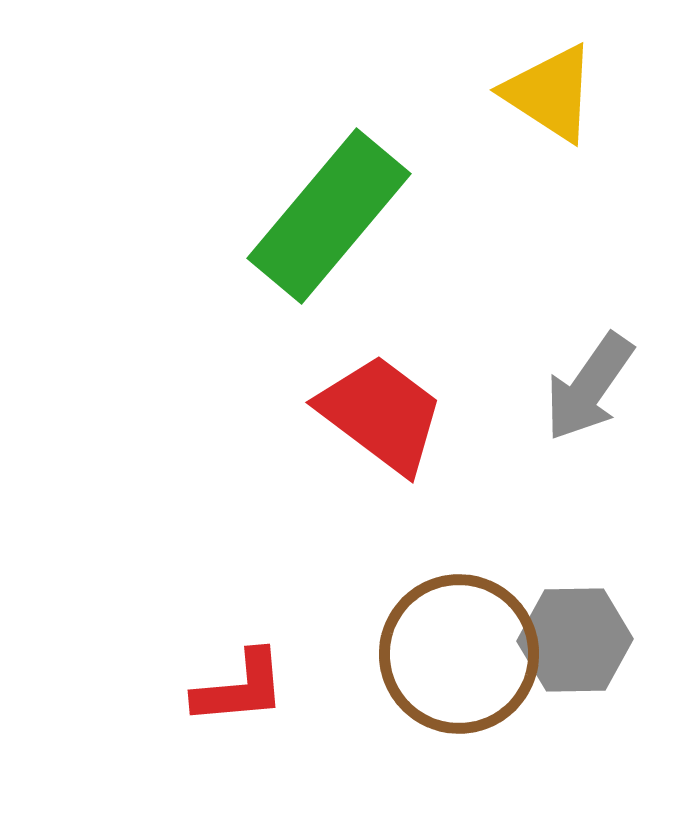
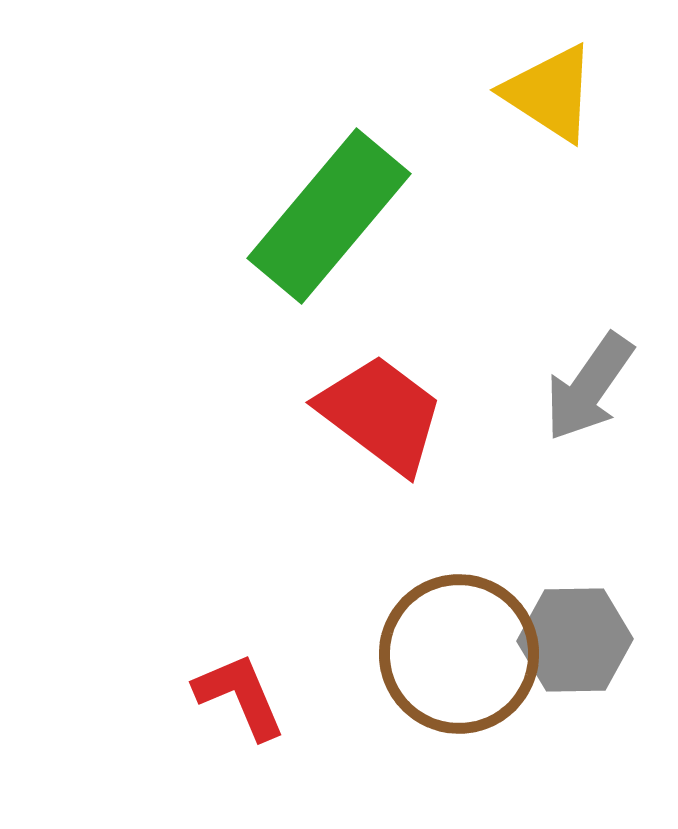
red L-shape: moved 8 px down; rotated 108 degrees counterclockwise
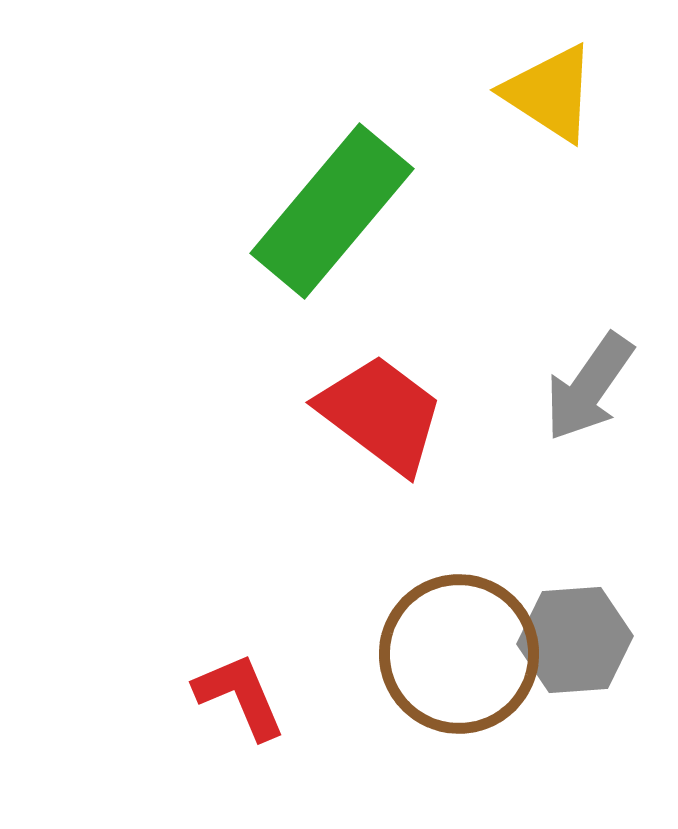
green rectangle: moved 3 px right, 5 px up
gray hexagon: rotated 3 degrees counterclockwise
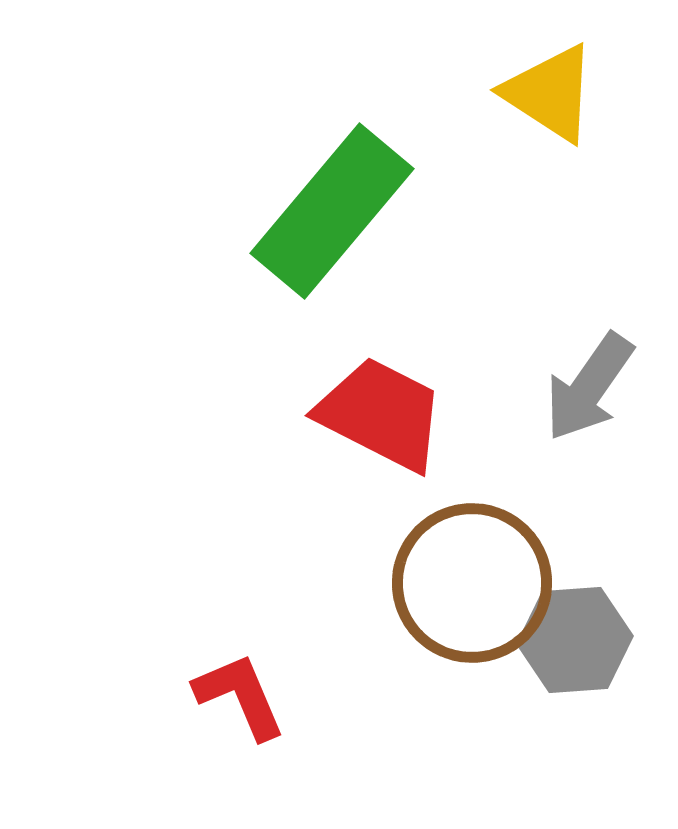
red trapezoid: rotated 10 degrees counterclockwise
brown circle: moved 13 px right, 71 px up
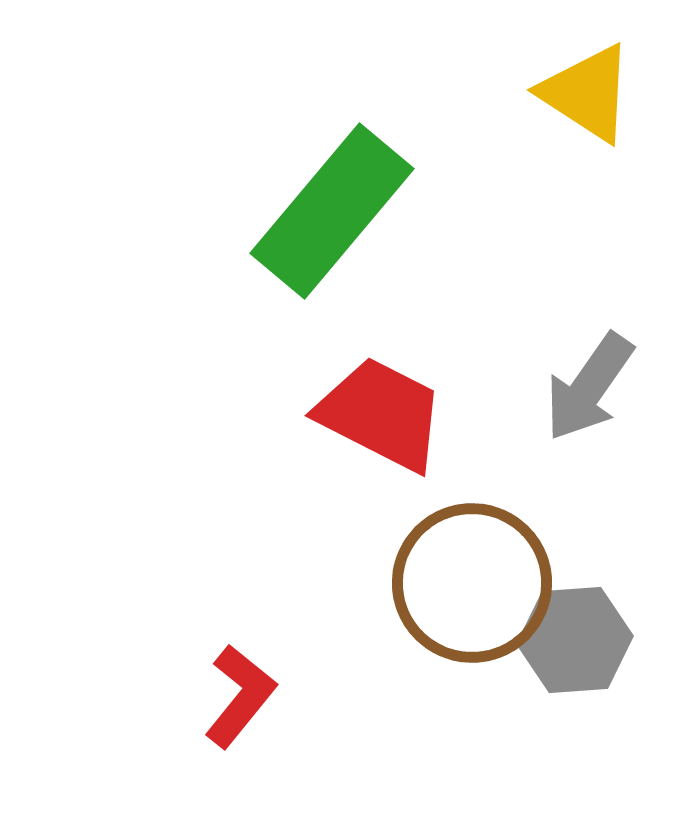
yellow triangle: moved 37 px right
red L-shape: rotated 62 degrees clockwise
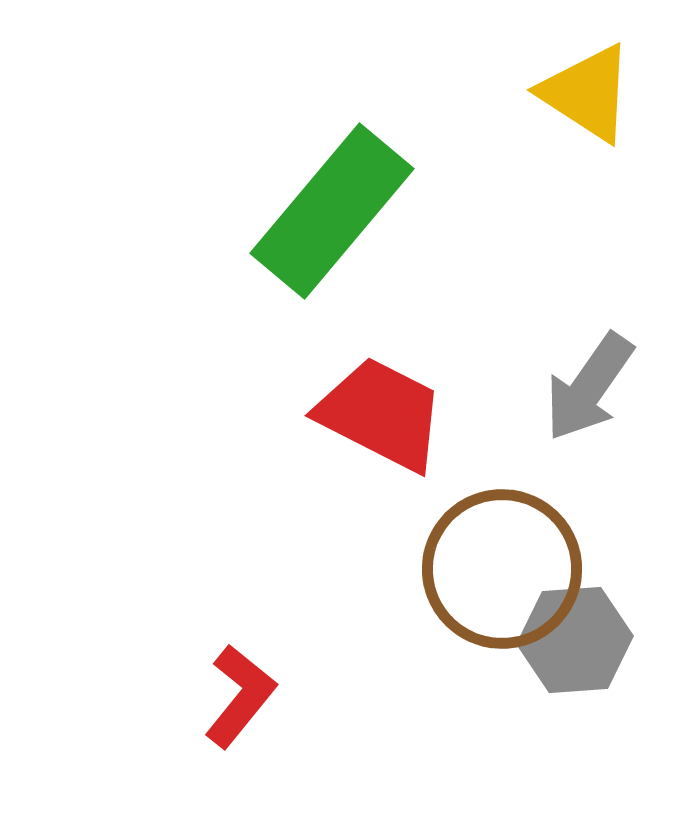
brown circle: moved 30 px right, 14 px up
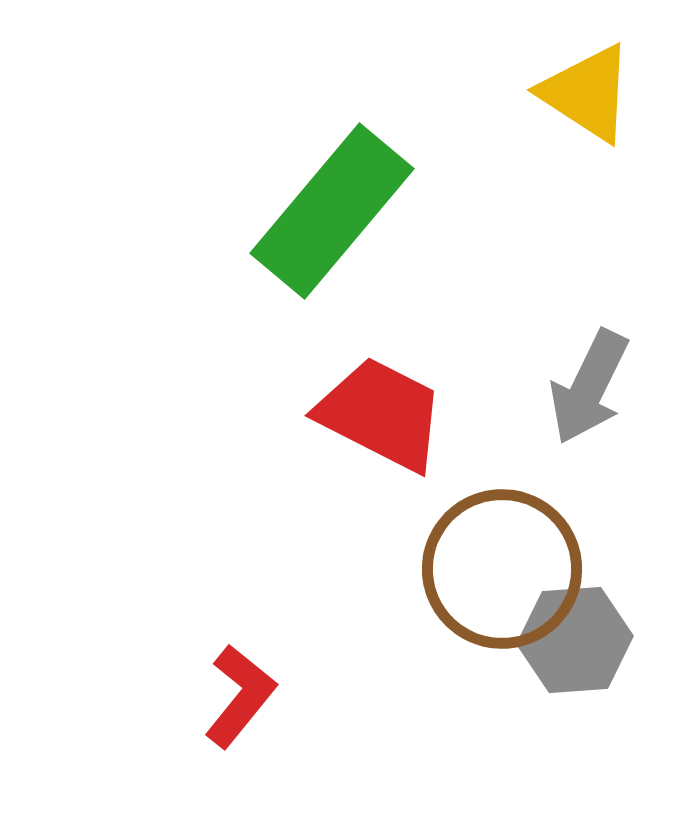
gray arrow: rotated 9 degrees counterclockwise
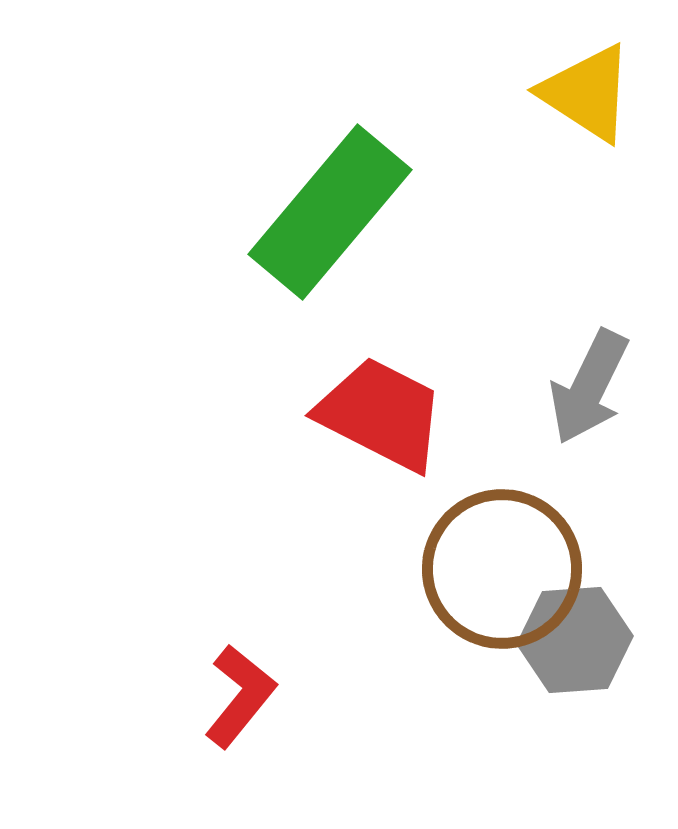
green rectangle: moved 2 px left, 1 px down
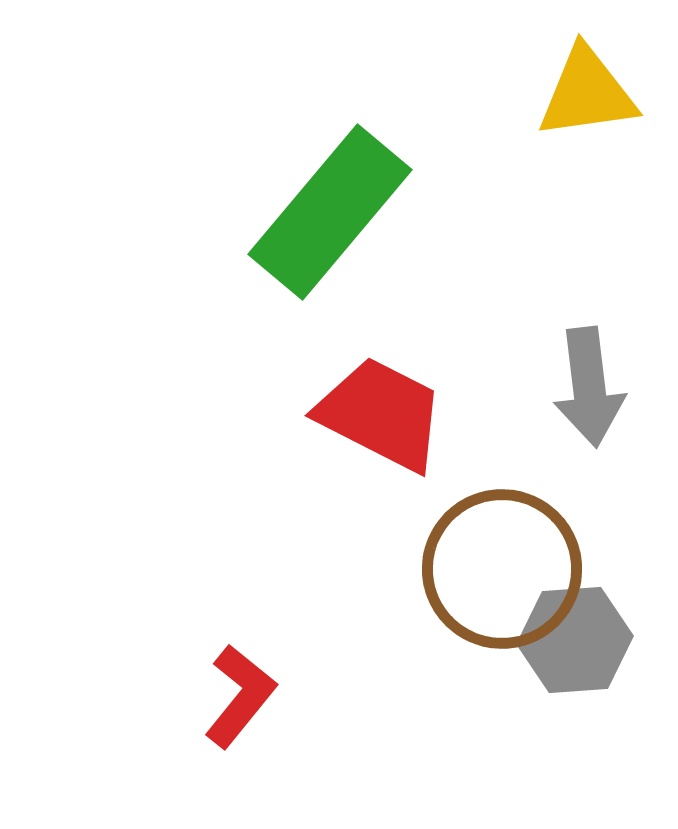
yellow triangle: rotated 41 degrees counterclockwise
gray arrow: rotated 33 degrees counterclockwise
